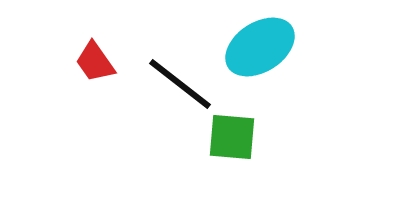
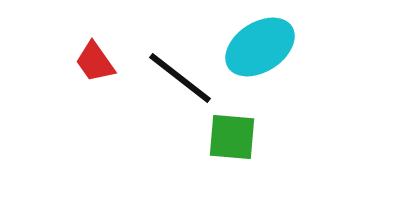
black line: moved 6 px up
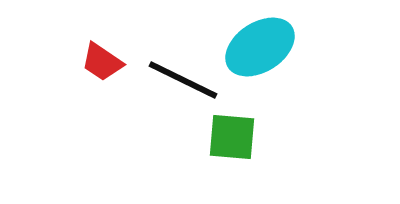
red trapezoid: moved 7 px right; rotated 21 degrees counterclockwise
black line: moved 3 px right, 2 px down; rotated 12 degrees counterclockwise
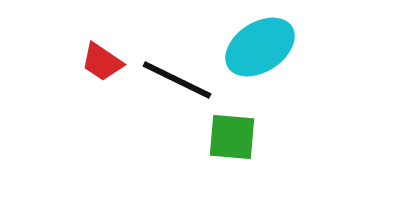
black line: moved 6 px left
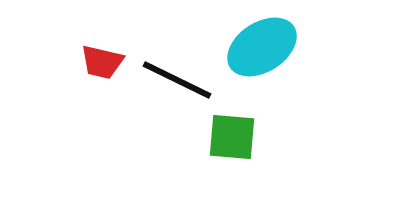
cyan ellipse: moved 2 px right
red trapezoid: rotated 21 degrees counterclockwise
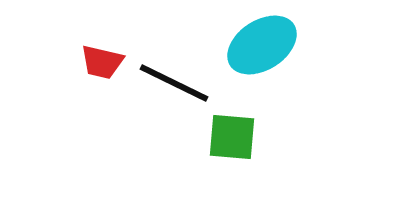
cyan ellipse: moved 2 px up
black line: moved 3 px left, 3 px down
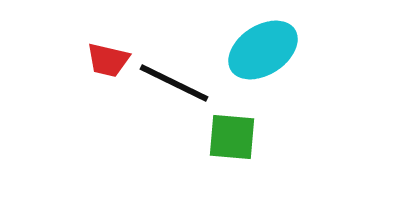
cyan ellipse: moved 1 px right, 5 px down
red trapezoid: moved 6 px right, 2 px up
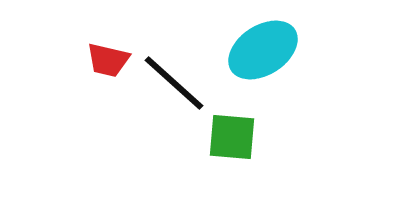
black line: rotated 16 degrees clockwise
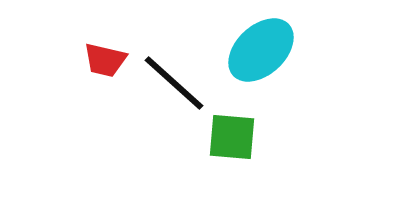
cyan ellipse: moved 2 px left; rotated 10 degrees counterclockwise
red trapezoid: moved 3 px left
